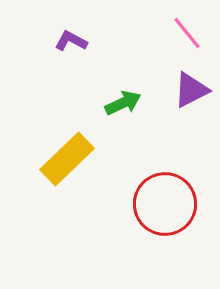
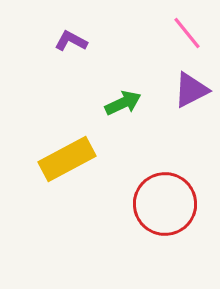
yellow rectangle: rotated 16 degrees clockwise
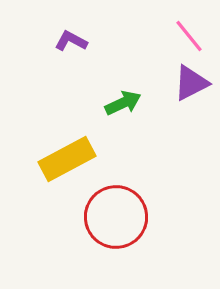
pink line: moved 2 px right, 3 px down
purple triangle: moved 7 px up
red circle: moved 49 px left, 13 px down
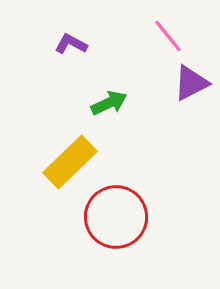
pink line: moved 21 px left
purple L-shape: moved 3 px down
green arrow: moved 14 px left
yellow rectangle: moved 3 px right, 3 px down; rotated 16 degrees counterclockwise
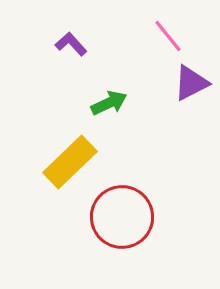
purple L-shape: rotated 20 degrees clockwise
red circle: moved 6 px right
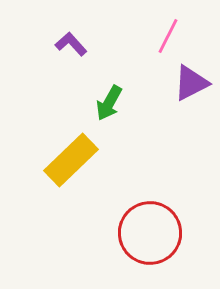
pink line: rotated 66 degrees clockwise
green arrow: rotated 144 degrees clockwise
yellow rectangle: moved 1 px right, 2 px up
red circle: moved 28 px right, 16 px down
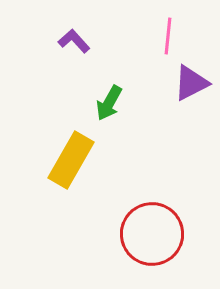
pink line: rotated 21 degrees counterclockwise
purple L-shape: moved 3 px right, 3 px up
yellow rectangle: rotated 16 degrees counterclockwise
red circle: moved 2 px right, 1 px down
